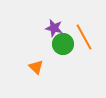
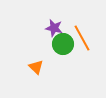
orange line: moved 2 px left, 1 px down
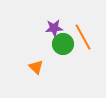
purple star: rotated 18 degrees counterclockwise
orange line: moved 1 px right, 1 px up
